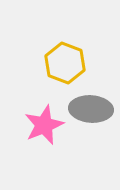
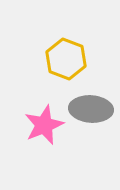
yellow hexagon: moved 1 px right, 4 px up
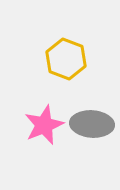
gray ellipse: moved 1 px right, 15 px down
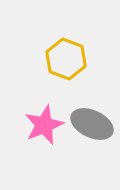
gray ellipse: rotated 21 degrees clockwise
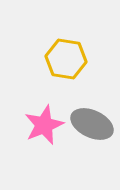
yellow hexagon: rotated 12 degrees counterclockwise
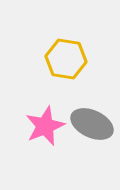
pink star: moved 1 px right, 1 px down
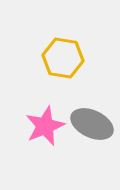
yellow hexagon: moved 3 px left, 1 px up
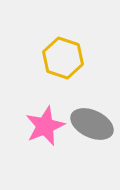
yellow hexagon: rotated 9 degrees clockwise
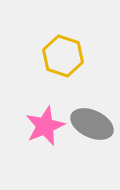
yellow hexagon: moved 2 px up
